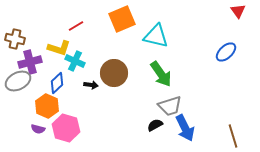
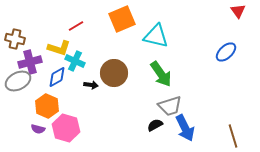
blue diamond: moved 6 px up; rotated 15 degrees clockwise
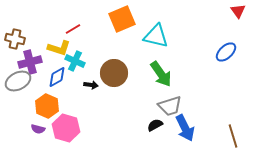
red line: moved 3 px left, 3 px down
